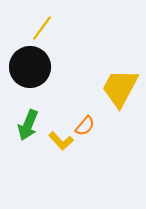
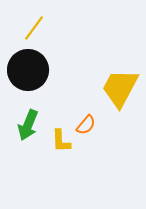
yellow line: moved 8 px left
black circle: moved 2 px left, 3 px down
orange semicircle: moved 1 px right, 1 px up
yellow L-shape: rotated 40 degrees clockwise
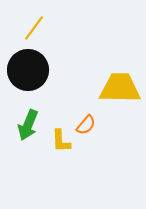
yellow trapezoid: rotated 63 degrees clockwise
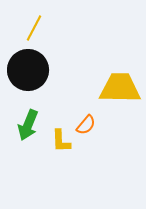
yellow line: rotated 8 degrees counterclockwise
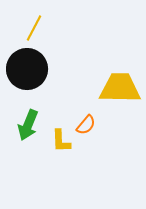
black circle: moved 1 px left, 1 px up
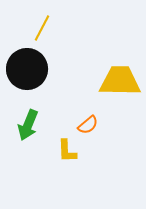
yellow line: moved 8 px right
yellow trapezoid: moved 7 px up
orange semicircle: moved 2 px right; rotated 10 degrees clockwise
yellow L-shape: moved 6 px right, 10 px down
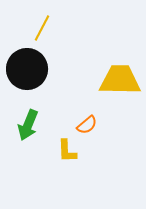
yellow trapezoid: moved 1 px up
orange semicircle: moved 1 px left
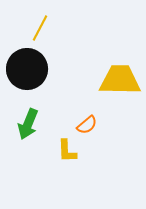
yellow line: moved 2 px left
green arrow: moved 1 px up
